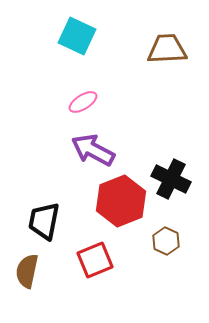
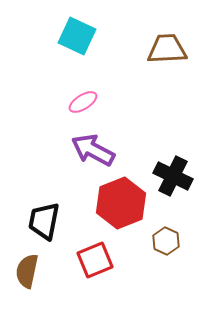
black cross: moved 2 px right, 3 px up
red hexagon: moved 2 px down
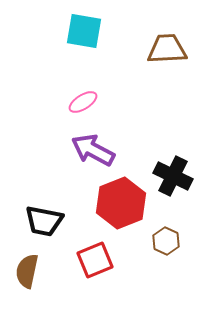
cyan square: moved 7 px right, 5 px up; rotated 15 degrees counterclockwise
black trapezoid: rotated 90 degrees counterclockwise
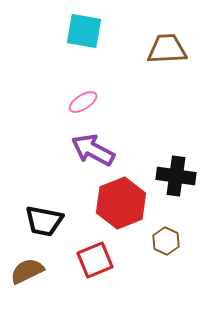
black cross: moved 3 px right; rotated 18 degrees counterclockwise
brown semicircle: rotated 52 degrees clockwise
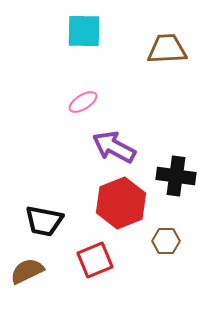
cyan square: rotated 9 degrees counterclockwise
purple arrow: moved 21 px right, 3 px up
brown hexagon: rotated 24 degrees counterclockwise
